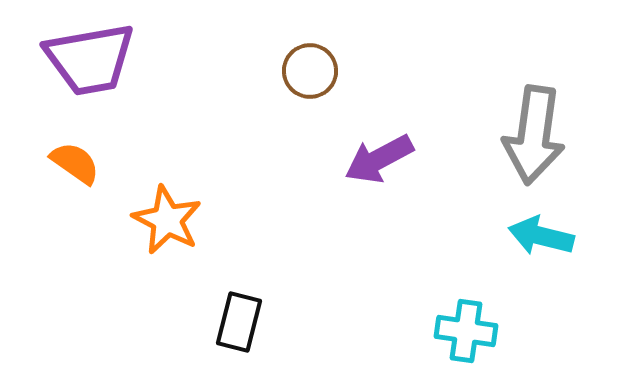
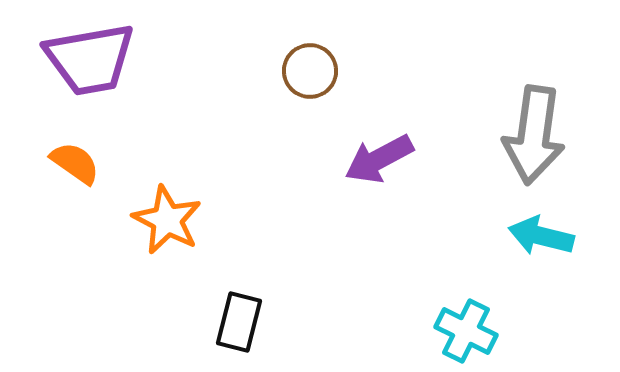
cyan cross: rotated 18 degrees clockwise
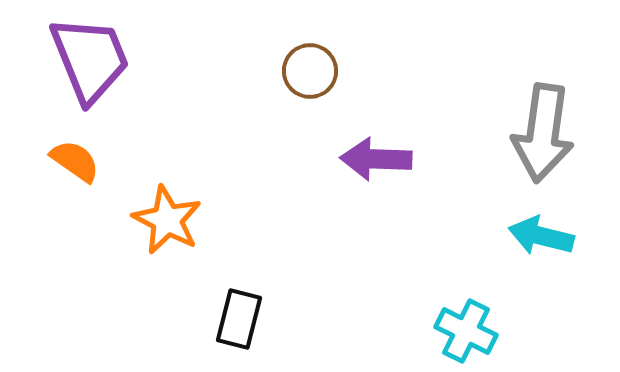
purple trapezoid: rotated 102 degrees counterclockwise
gray arrow: moved 9 px right, 2 px up
purple arrow: moved 3 px left; rotated 30 degrees clockwise
orange semicircle: moved 2 px up
black rectangle: moved 3 px up
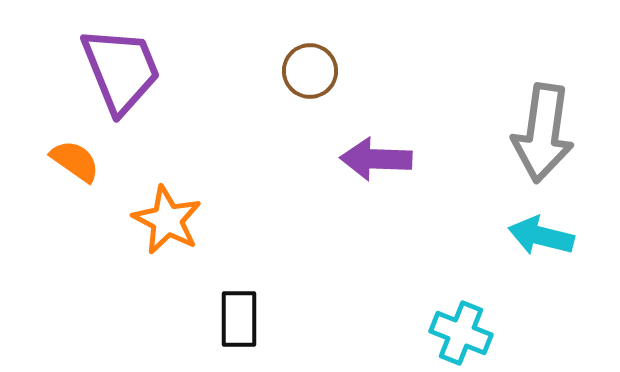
purple trapezoid: moved 31 px right, 11 px down
black rectangle: rotated 14 degrees counterclockwise
cyan cross: moved 5 px left, 2 px down; rotated 4 degrees counterclockwise
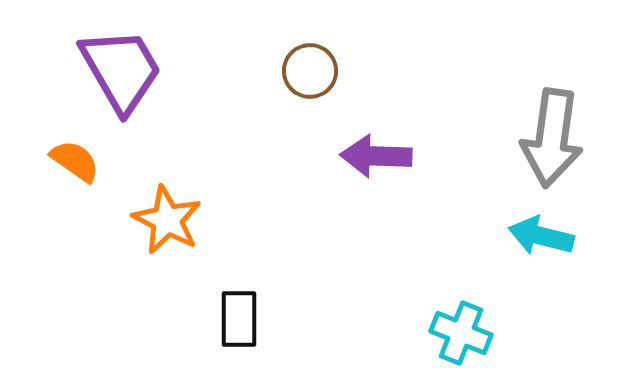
purple trapezoid: rotated 8 degrees counterclockwise
gray arrow: moved 9 px right, 5 px down
purple arrow: moved 3 px up
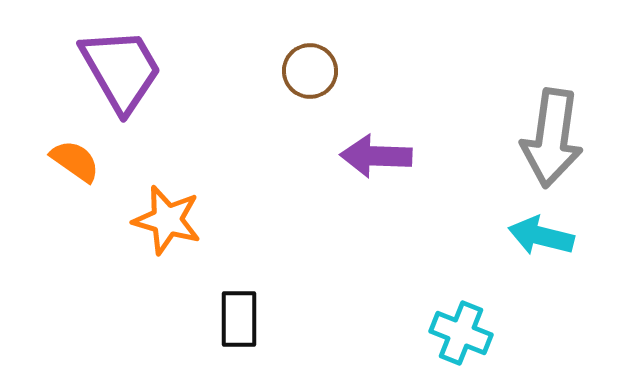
orange star: rotated 12 degrees counterclockwise
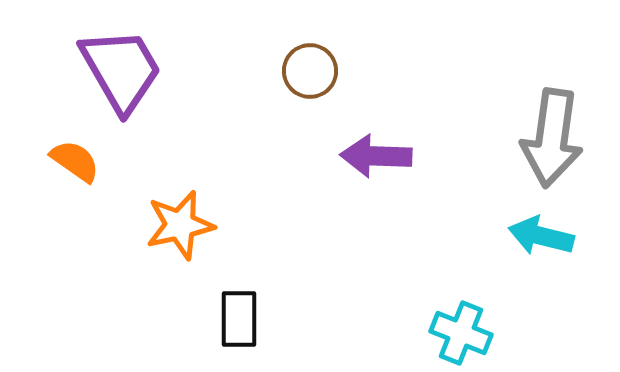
orange star: moved 13 px right, 5 px down; rotated 28 degrees counterclockwise
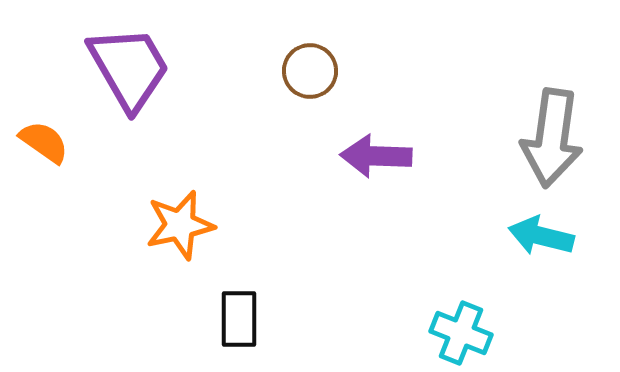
purple trapezoid: moved 8 px right, 2 px up
orange semicircle: moved 31 px left, 19 px up
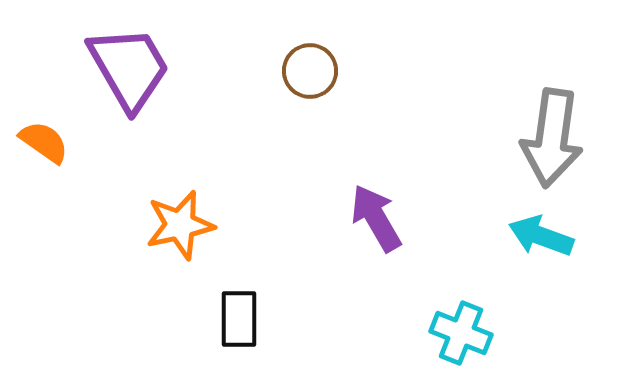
purple arrow: moved 62 px down; rotated 58 degrees clockwise
cyan arrow: rotated 6 degrees clockwise
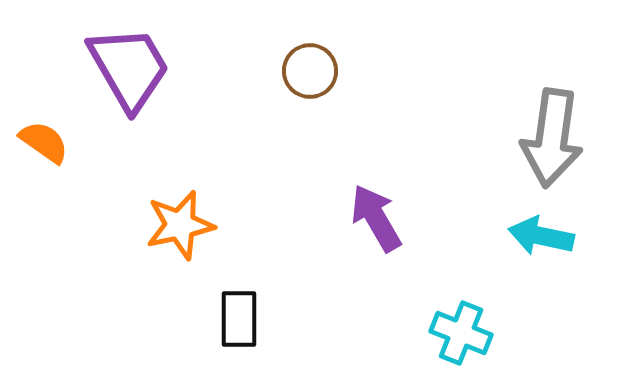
cyan arrow: rotated 8 degrees counterclockwise
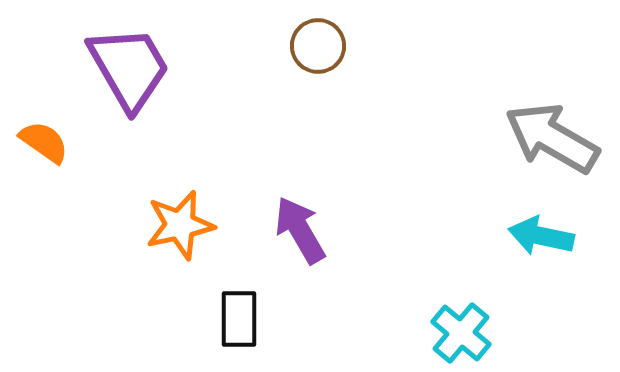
brown circle: moved 8 px right, 25 px up
gray arrow: rotated 112 degrees clockwise
purple arrow: moved 76 px left, 12 px down
cyan cross: rotated 18 degrees clockwise
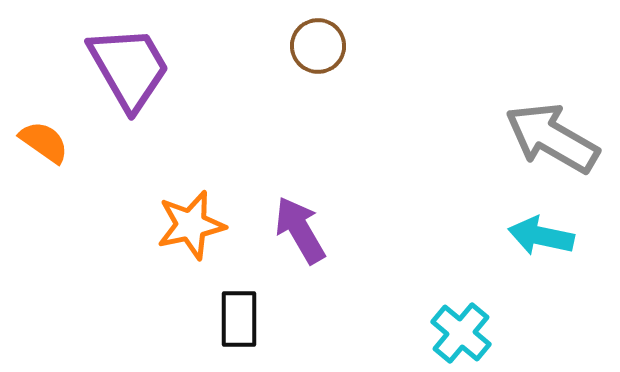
orange star: moved 11 px right
